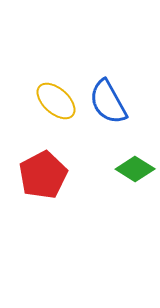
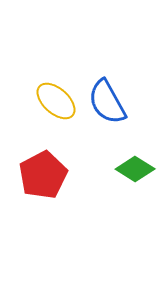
blue semicircle: moved 1 px left
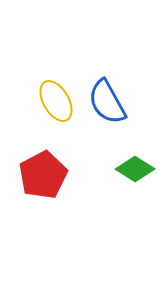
yellow ellipse: rotated 18 degrees clockwise
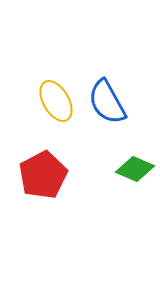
green diamond: rotated 9 degrees counterclockwise
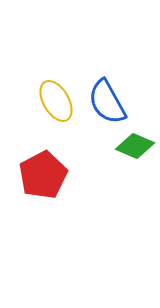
green diamond: moved 23 px up
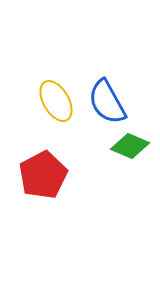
green diamond: moved 5 px left
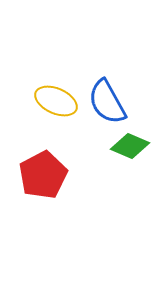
yellow ellipse: rotated 36 degrees counterclockwise
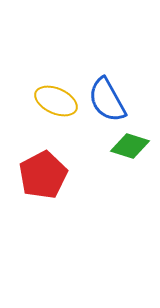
blue semicircle: moved 2 px up
green diamond: rotated 6 degrees counterclockwise
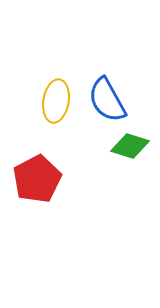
yellow ellipse: rotated 75 degrees clockwise
red pentagon: moved 6 px left, 4 px down
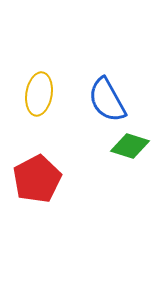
yellow ellipse: moved 17 px left, 7 px up
